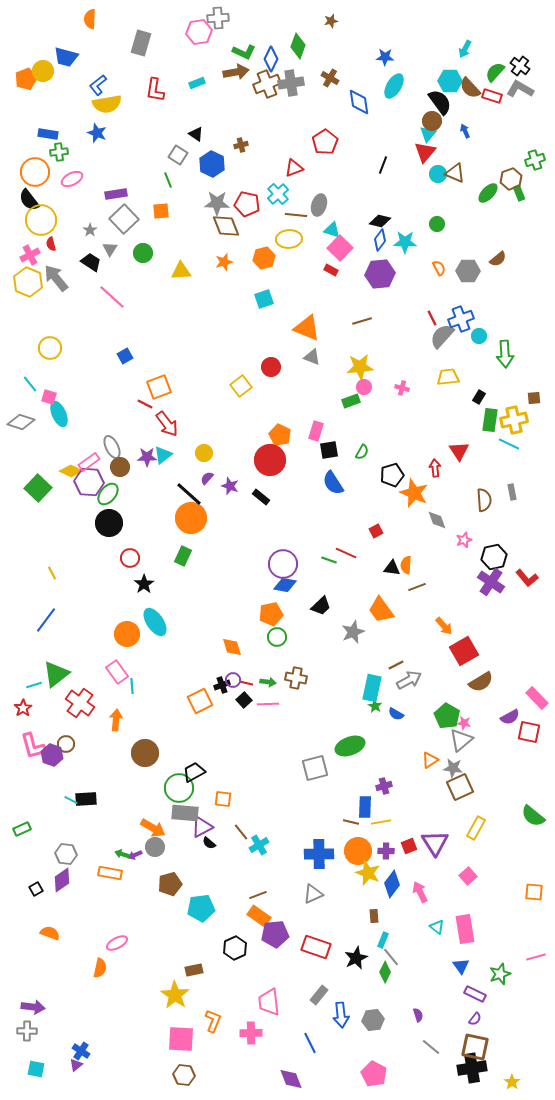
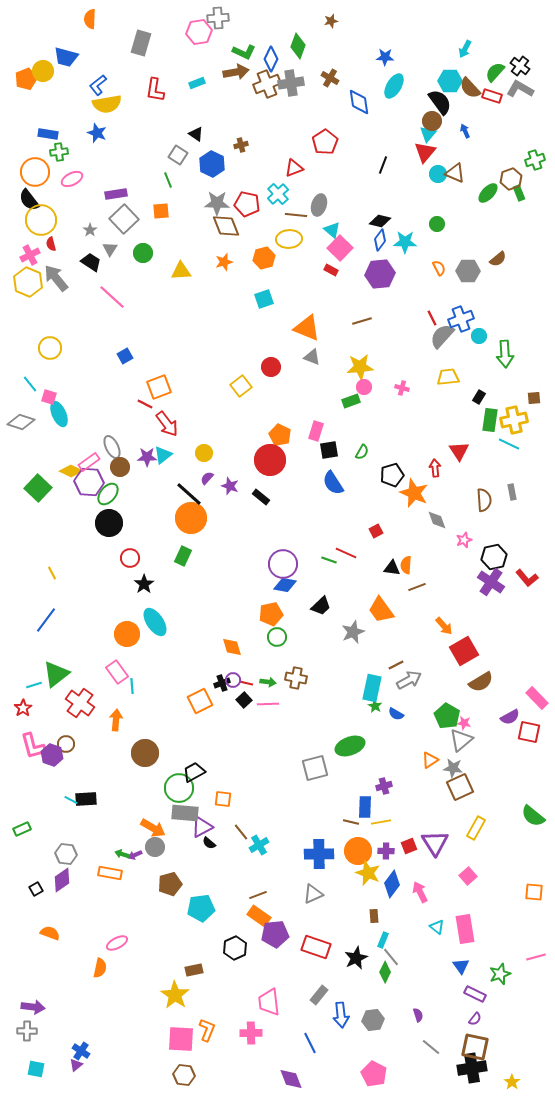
cyan triangle at (332, 230): rotated 24 degrees clockwise
black cross at (222, 685): moved 2 px up
orange L-shape at (213, 1021): moved 6 px left, 9 px down
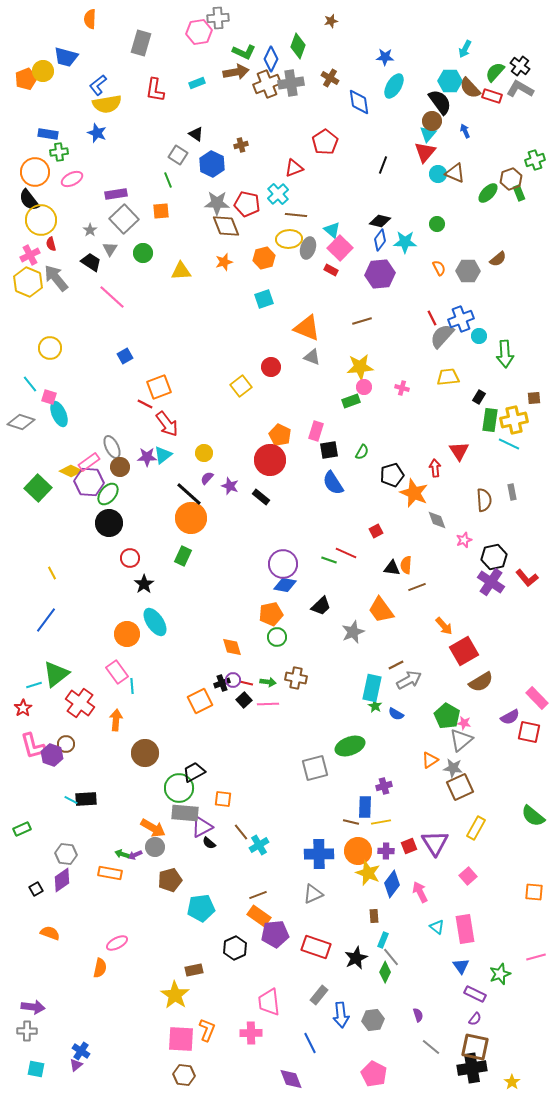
gray ellipse at (319, 205): moved 11 px left, 43 px down
brown pentagon at (170, 884): moved 4 px up
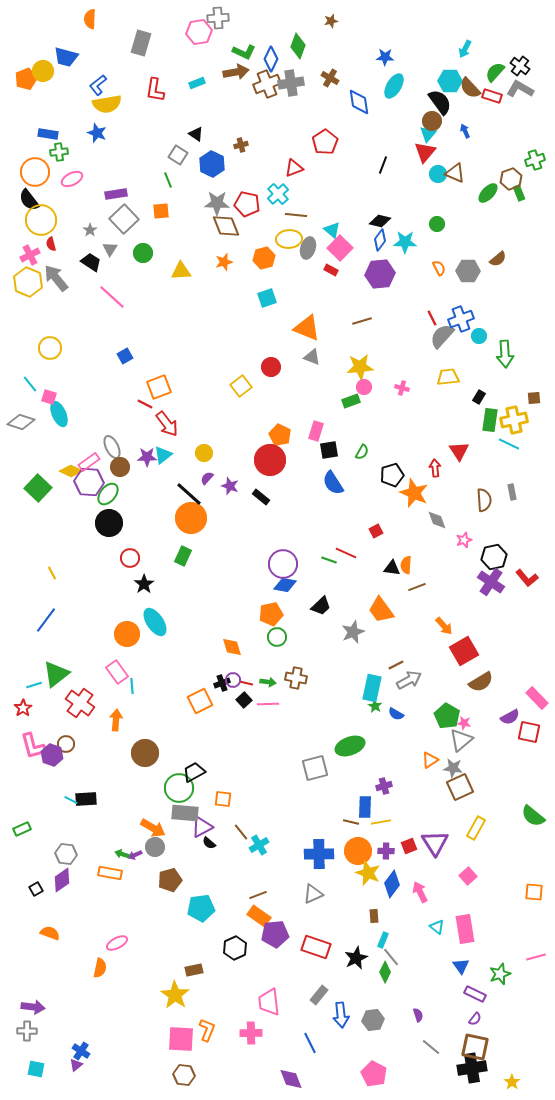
cyan square at (264, 299): moved 3 px right, 1 px up
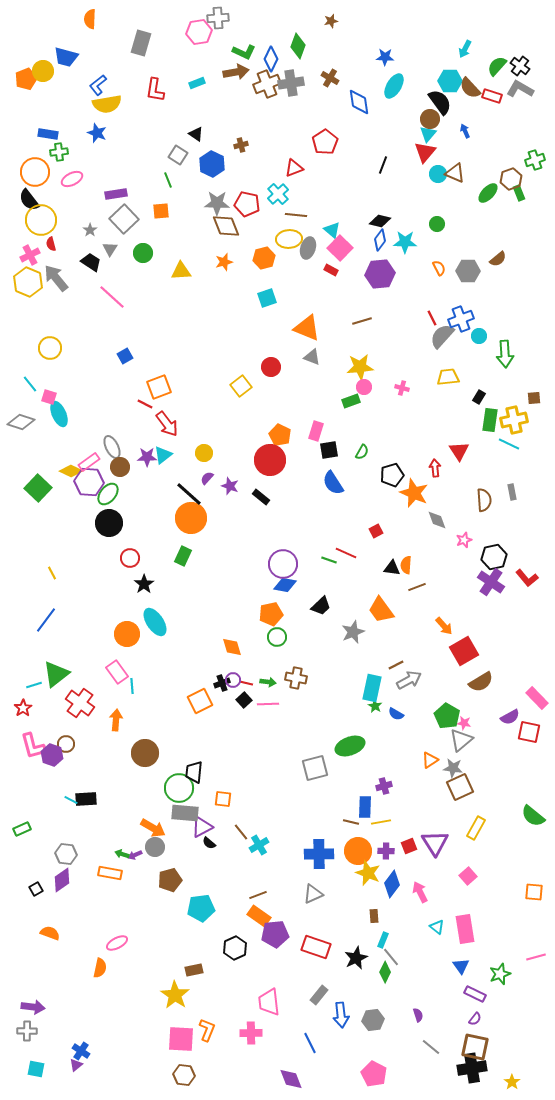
green semicircle at (495, 72): moved 2 px right, 6 px up
brown circle at (432, 121): moved 2 px left, 2 px up
black trapezoid at (194, 772): rotated 55 degrees counterclockwise
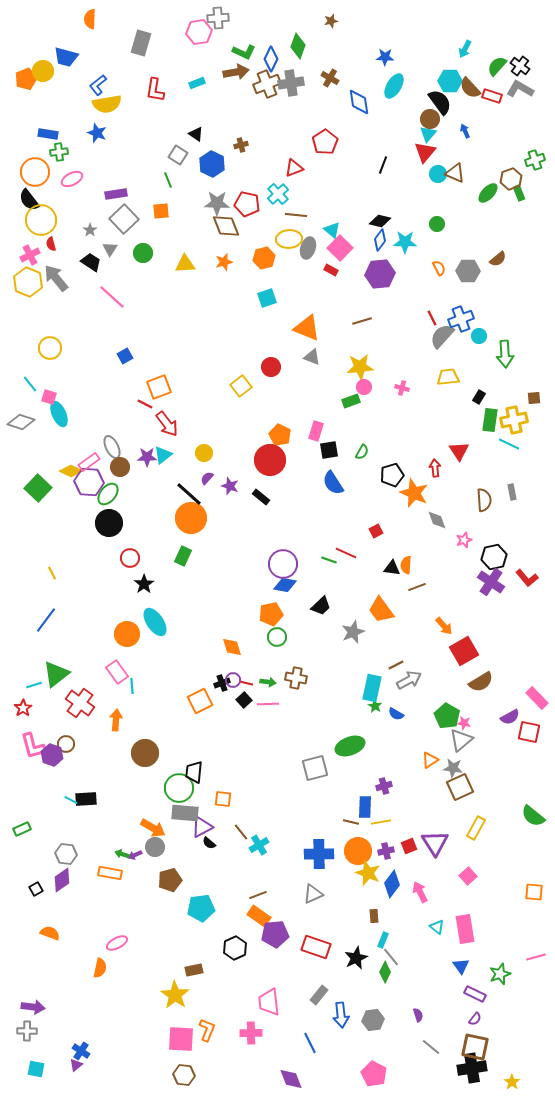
yellow triangle at (181, 271): moved 4 px right, 7 px up
purple cross at (386, 851): rotated 14 degrees counterclockwise
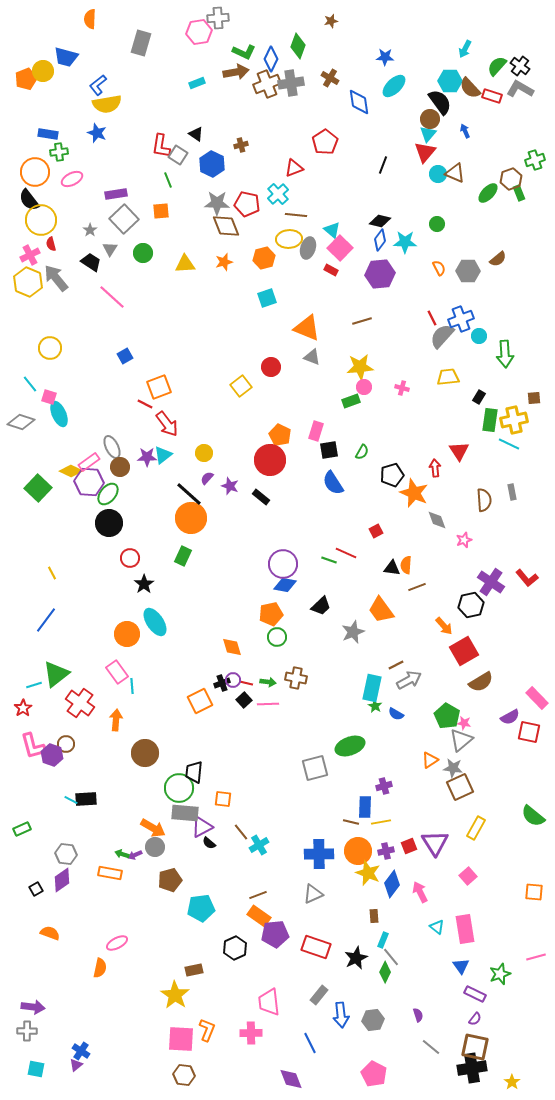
cyan ellipse at (394, 86): rotated 15 degrees clockwise
red L-shape at (155, 90): moved 6 px right, 56 px down
black hexagon at (494, 557): moved 23 px left, 48 px down
